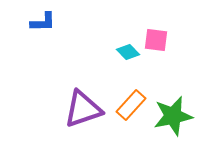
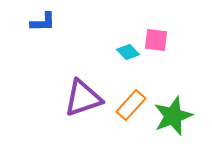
purple triangle: moved 11 px up
green star: rotated 9 degrees counterclockwise
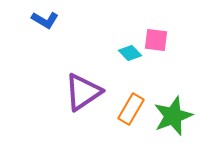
blue L-shape: moved 2 px right, 2 px up; rotated 32 degrees clockwise
cyan diamond: moved 2 px right, 1 px down
purple triangle: moved 6 px up; rotated 15 degrees counterclockwise
orange rectangle: moved 4 px down; rotated 12 degrees counterclockwise
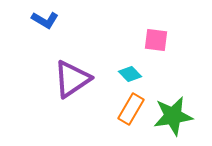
cyan diamond: moved 21 px down
purple triangle: moved 11 px left, 13 px up
green star: rotated 12 degrees clockwise
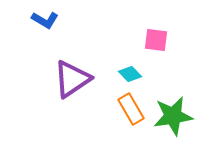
orange rectangle: rotated 60 degrees counterclockwise
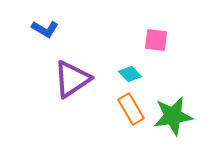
blue L-shape: moved 9 px down
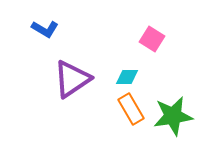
pink square: moved 4 px left, 1 px up; rotated 25 degrees clockwise
cyan diamond: moved 3 px left, 3 px down; rotated 45 degrees counterclockwise
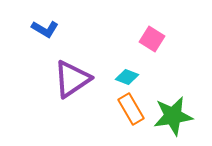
cyan diamond: rotated 20 degrees clockwise
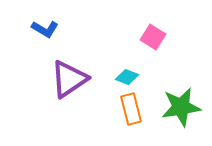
pink square: moved 1 px right, 2 px up
purple triangle: moved 3 px left
orange rectangle: rotated 16 degrees clockwise
green star: moved 8 px right, 9 px up
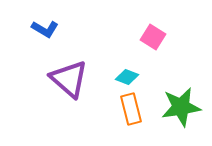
purple triangle: rotated 45 degrees counterclockwise
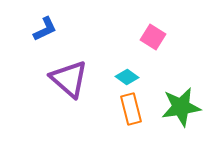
blue L-shape: rotated 56 degrees counterclockwise
cyan diamond: rotated 15 degrees clockwise
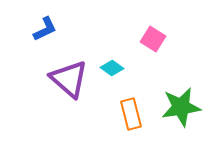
pink square: moved 2 px down
cyan diamond: moved 15 px left, 9 px up
orange rectangle: moved 5 px down
